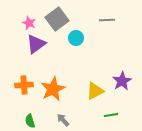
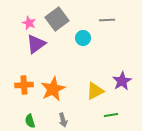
cyan circle: moved 7 px right
gray arrow: rotated 152 degrees counterclockwise
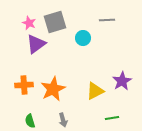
gray square: moved 2 px left, 3 px down; rotated 20 degrees clockwise
green line: moved 1 px right, 3 px down
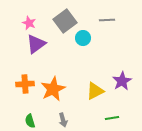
gray square: moved 10 px right, 1 px up; rotated 20 degrees counterclockwise
orange cross: moved 1 px right, 1 px up
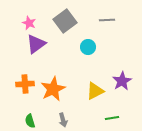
cyan circle: moved 5 px right, 9 px down
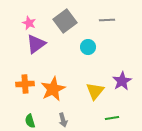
yellow triangle: rotated 24 degrees counterclockwise
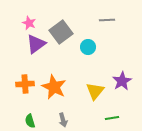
gray square: moved 4 px left, 11 px down
orange star: moved 1 px right, 2 px up; rotated 20 degrees counterclockwise
